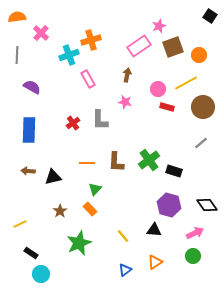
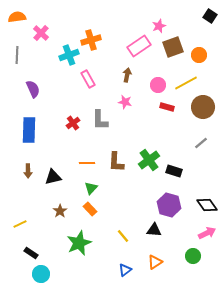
purple semicircle at (32, 87): moved 1 px right, 2 px down; rotated 36 degrees clockwise
pink circle at (158, 89): moved 4 px up
brown arrow at (28, 171): rotated 96 degrees counterclockwise
green triangle at (95, 189): moved 4 px left, 1 px up
pink arrow at (195, 233): moved 12 px right
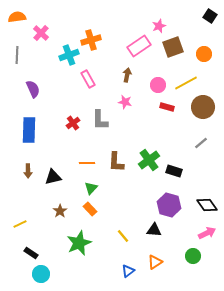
orange circle at (199, 55): moved 5 px right, 1 px up
blue triangle at (125, 270): moved 3 px right, 1 px down
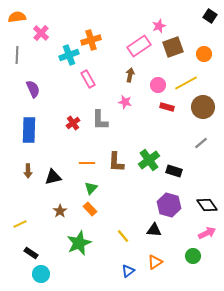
brown arrow at (127, 75): moved 3 px right
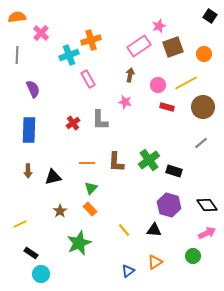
yellow line at (123, 236): moved 1 px right, 6 px up
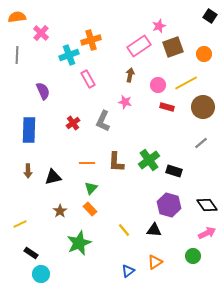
purple semicircle at (33, 89): moved 10 px right, 2 px down
gray L-shape at (100, 120): moved 3 px right, 1 px down; rotated 25 degrees clockwise
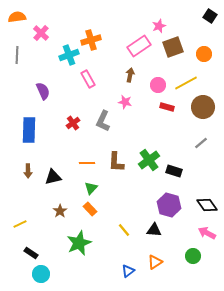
pink arrow at (207, 233): rotated 126 degrees counterclockwise
